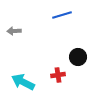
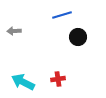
black circle: moved 20 px up
red cross: moved 4 px down
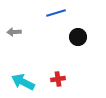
blue line: moved 6 px left, 2 px up
gray arrow: moved 1 px down
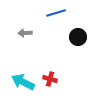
gray arrow: moved 11 px right, 1 px down
red cross: moved 8 px left; rotated 24 degrees clockwise
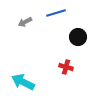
gray arrow: moved 11 px up; rotated 24 degrees counterclockwise
red cross: moved 16 px right, 12 px up
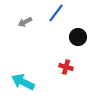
blue line: rotated 36 degrees counterclockwise
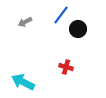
blue line: moved 5 px right, 2 px down
black circle: moved 8 px up
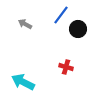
gray arrow: moved 2 px down; rotated 56 degrees clockwise
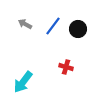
blue line: moved 8 px left, 11 px down
cyan arrow: rotated 80 degrees counterclockwise
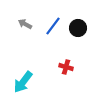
black circle: moved 1 px up
